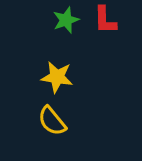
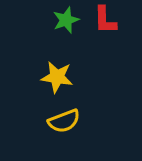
yellow semicircle: moved 12 px right; rotated 72 degrees counterclockwise
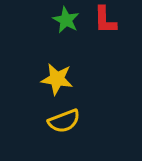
green star: rotated 24 degrees counterclockwise
yellow star: moved 2 px down
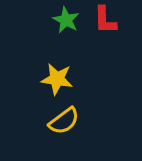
yellow semicircle: rotated 16 degrees counterclockwise
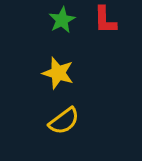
green star: moved 4 px left; rotated 16 degrees clockwise
yellow star: moved 1 px right, 6 px up; rotated 8 degrees clockwise
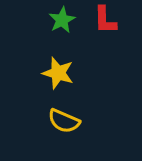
yellow semicircle: rotated 60 degrees clockwise
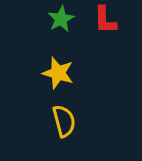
green star: moved 1 px left, 1 px up
yellow semicircle: rotated 128 degrees counterclockwise
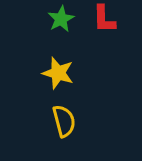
red L-shape: moved 1 px left, 1 px up
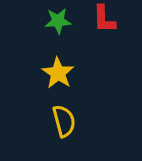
green star: moved 3 px left, 2 px down; rotated 24 degrees clockwise
yellow star: rotated 16 degrees clockwise
